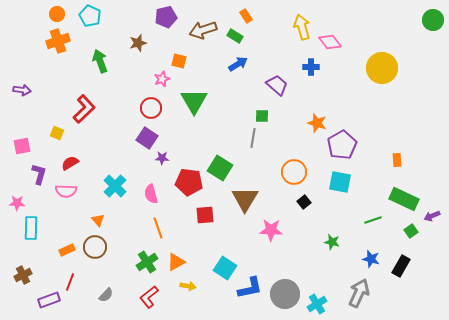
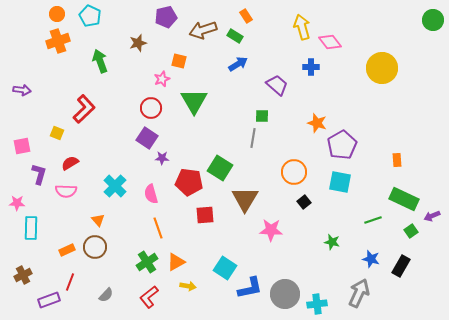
cyan cross at (317, 304): rotated 24 degrees clockwise
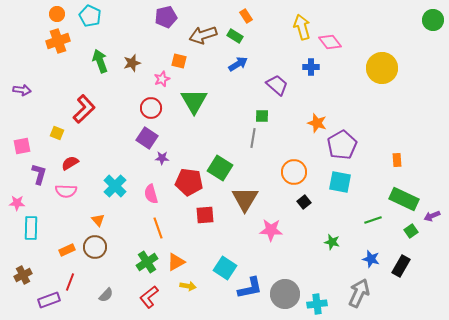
brown arrow at (203, 30): moved 5 px down
brown star at (138, 43): moved 6 px left, 20 px down
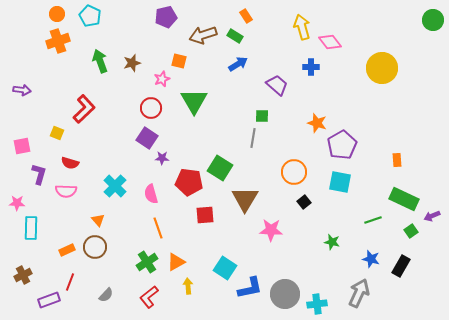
red semicircle at (70, 163): rotated 132 degrees counterclockwise
yellow arrow at (188, 286): rotated 105 degrees counterclockwise
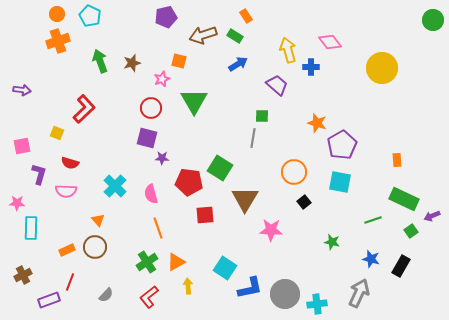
yellow arrow at (302, 27): moved 14 px left, 23 px down
purple square at (147, 138): rotated 20 degrees counterclockwise
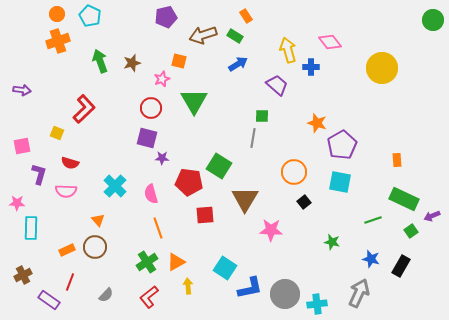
green square at (220, 168): moved 1 px left, 2 px up
purple rectangle at (49, 300): rotated 55 degrees clockwise
